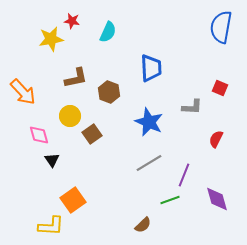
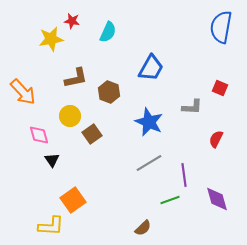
blue trapezoid: rotated 32 degrees clockwise
purple line: rotated 30 degrees counterclockwise
brown semicircle: moved 3 px down
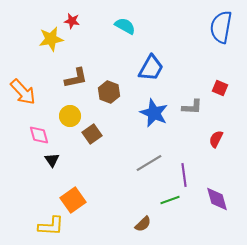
cyan semicircle: moved 17 px right, 6 px up; rotated 85 degrees counterclockwise
blue star: moved 5 px right, 9 px up
brown semicircle: moved 4 px up
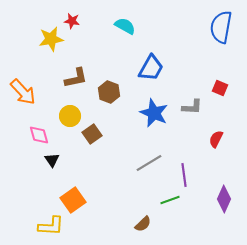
purple diamond: moved 7 px right; rotated 40 degrees clockwise
